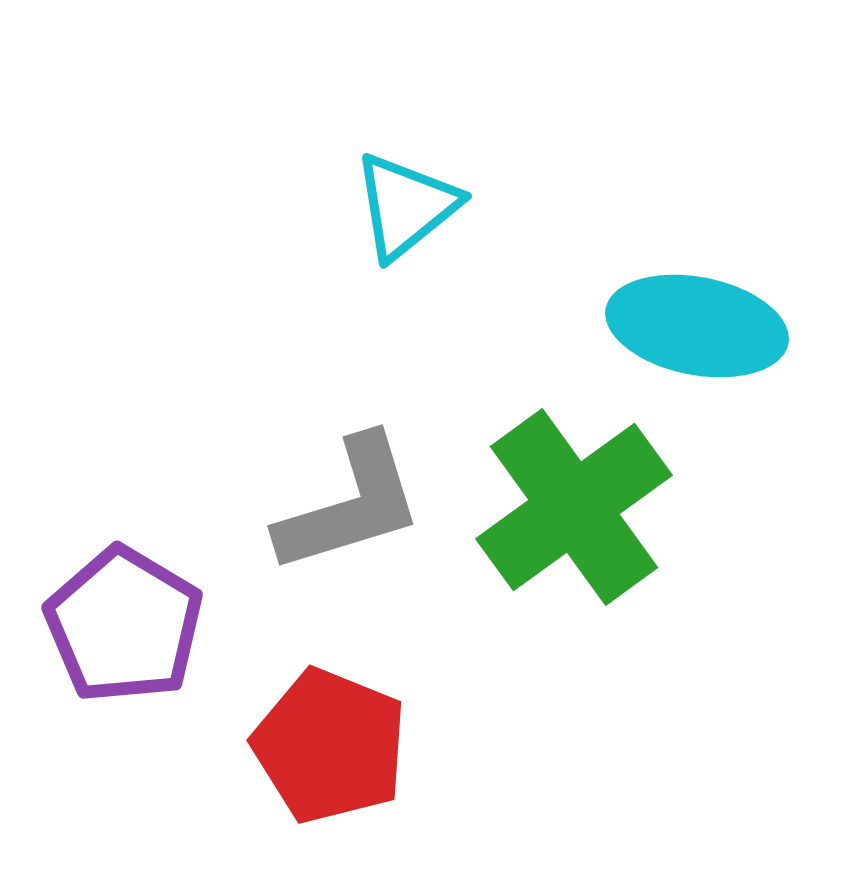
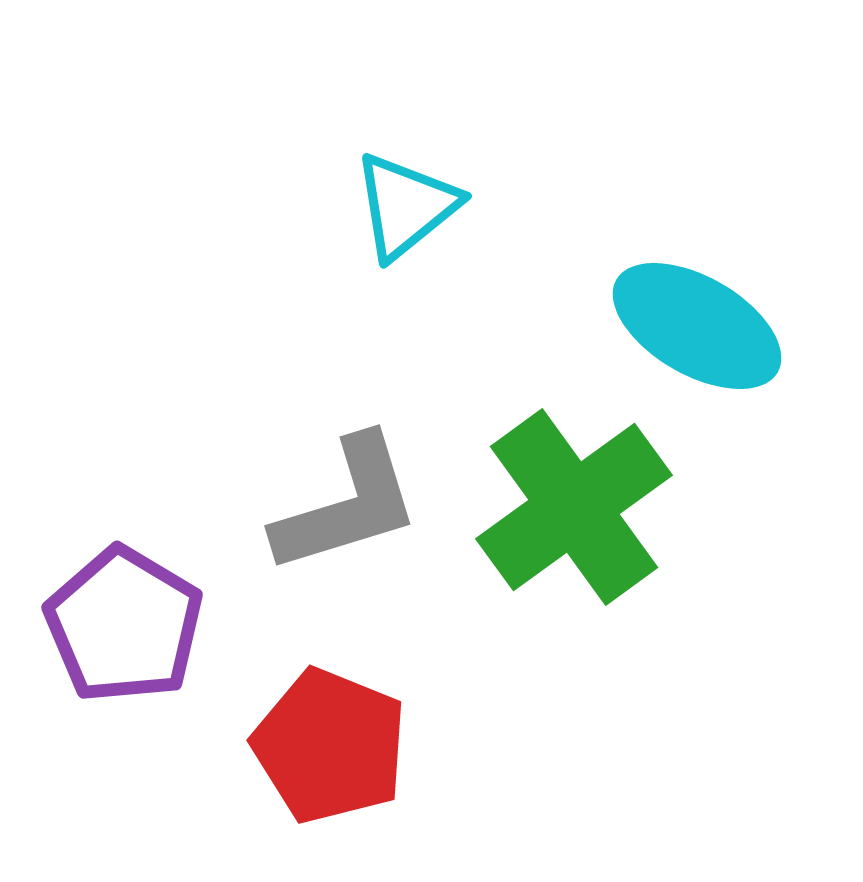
cyan ellipse: rotated 19 degrees clockwise
gray L-shape: moved 3 px left
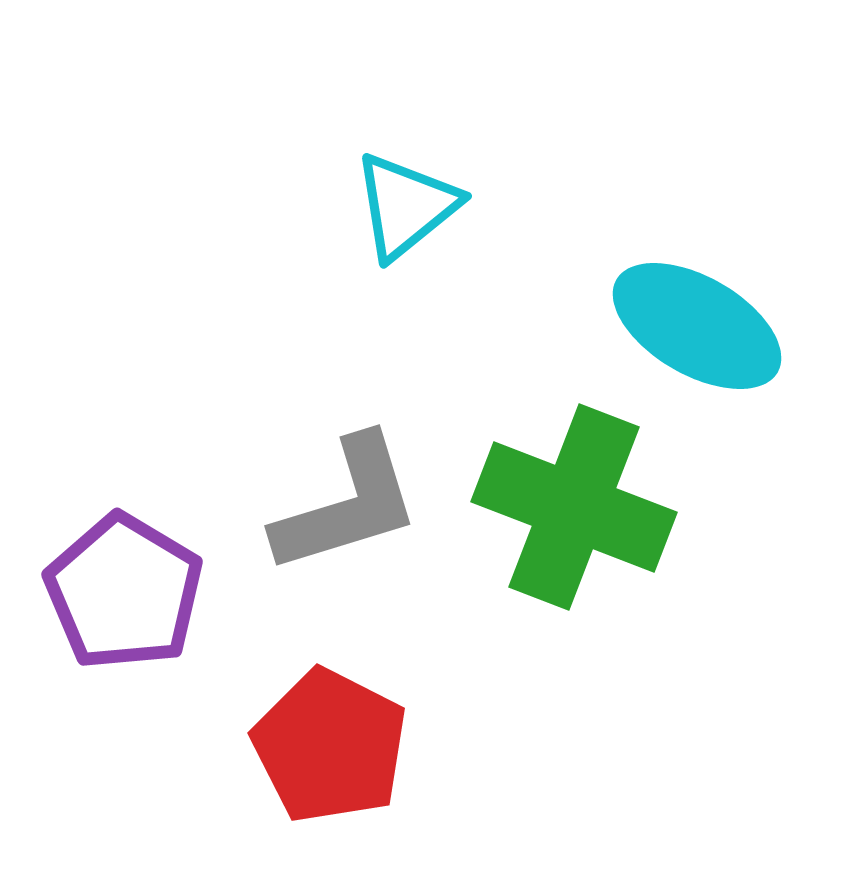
green cross: rotated 33 degrees counterclockwise
purple pentagon: moved 33 px up
red pentagon: rotated 5 degrees clockwise
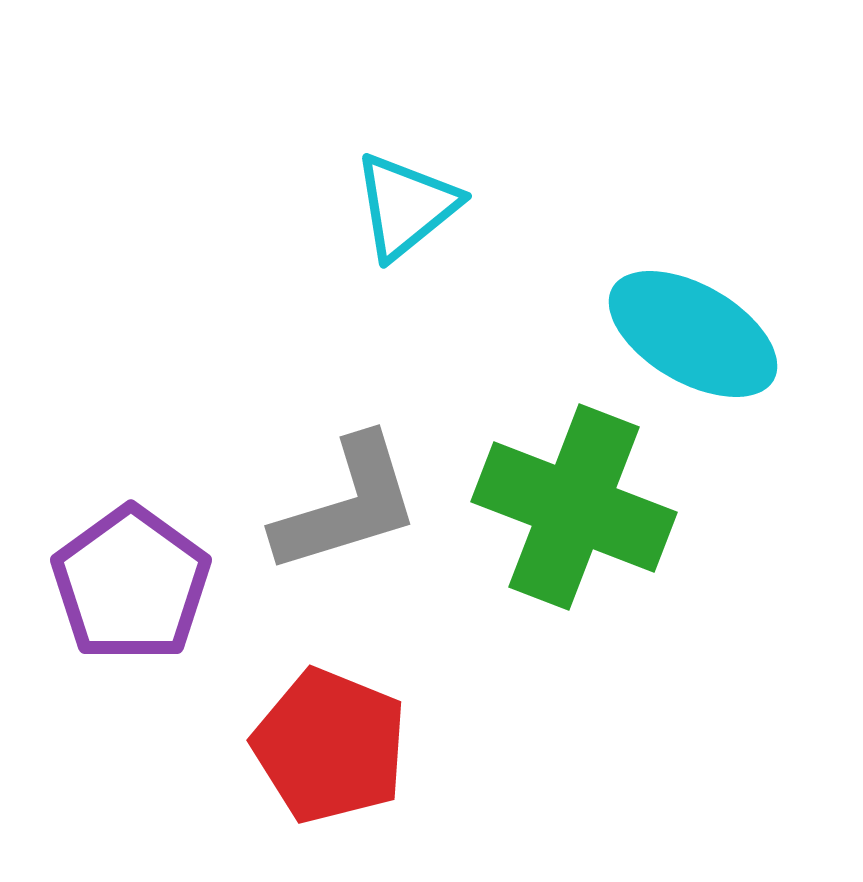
cyan ellipse: moved 4 px left, 8 px down
purple pentagon: moved 7 px right, 8 px up; rotated 5 degrees clockwise
red pentagon: rotated 5 degrees counterclockwise
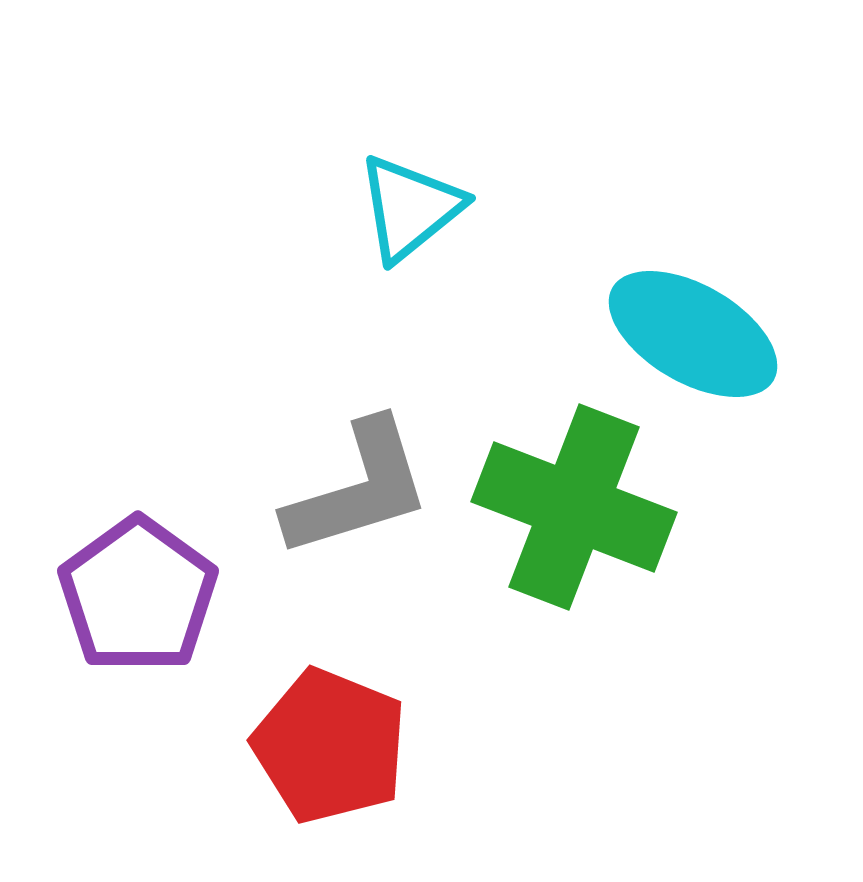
cyan triangle: moved 4 px right, 2 px down
gray L-shape: moved 11 px right, 16 px up
purple pentagon: moved 7 px right, 11 px down
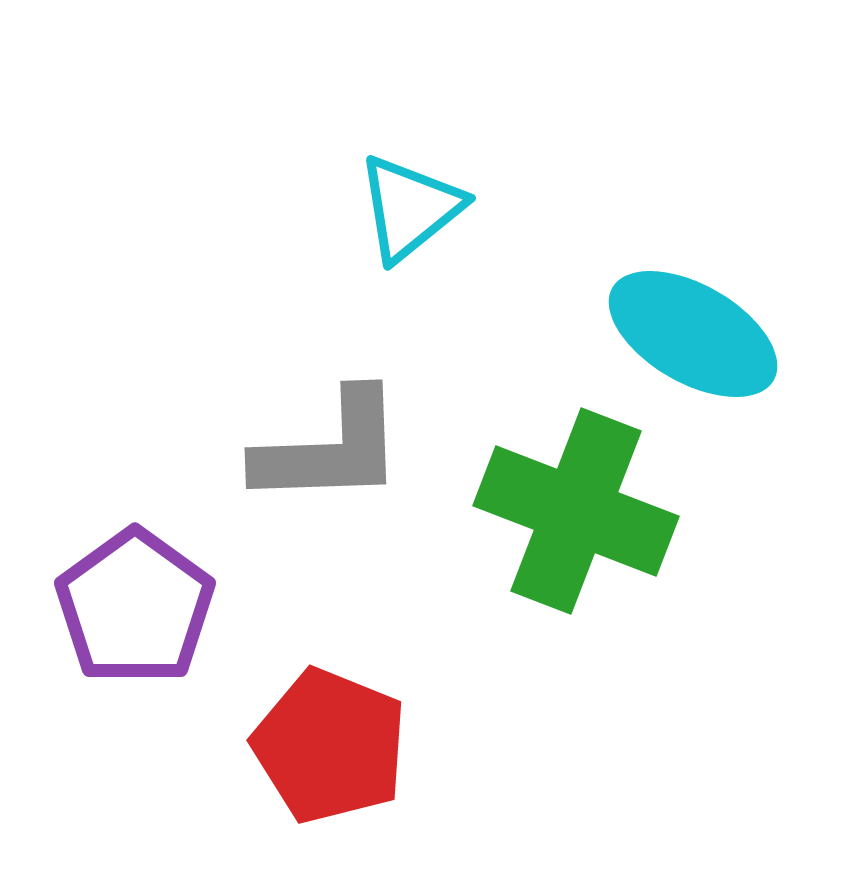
gray L-shape: moved 28 px left, 40 px up; rotated 15 degrees clockwise
green cross: moved 2 px right, 4 px down
purple pentagon: moved 3 px left, 12 px down
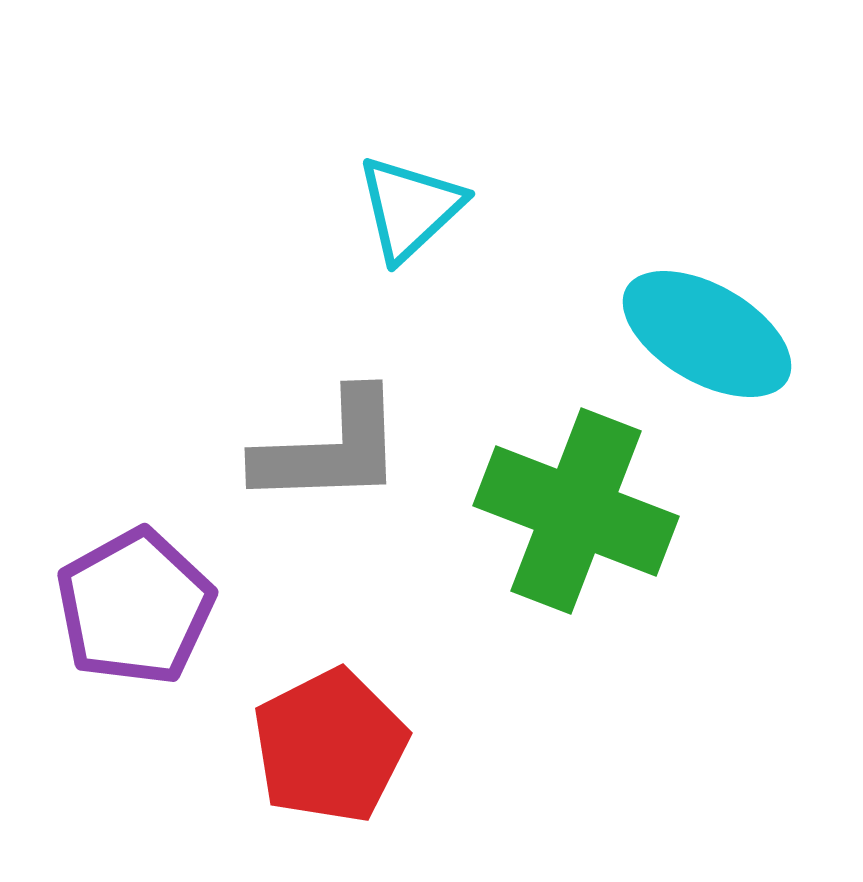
cyan triangle: rotated 4 degrees counterclockwise
cyan ellipse: moved 14 px right
purple pentagon: rotated 7 degrees clockwise
red pentagon: rotated 23 degrees clockwise
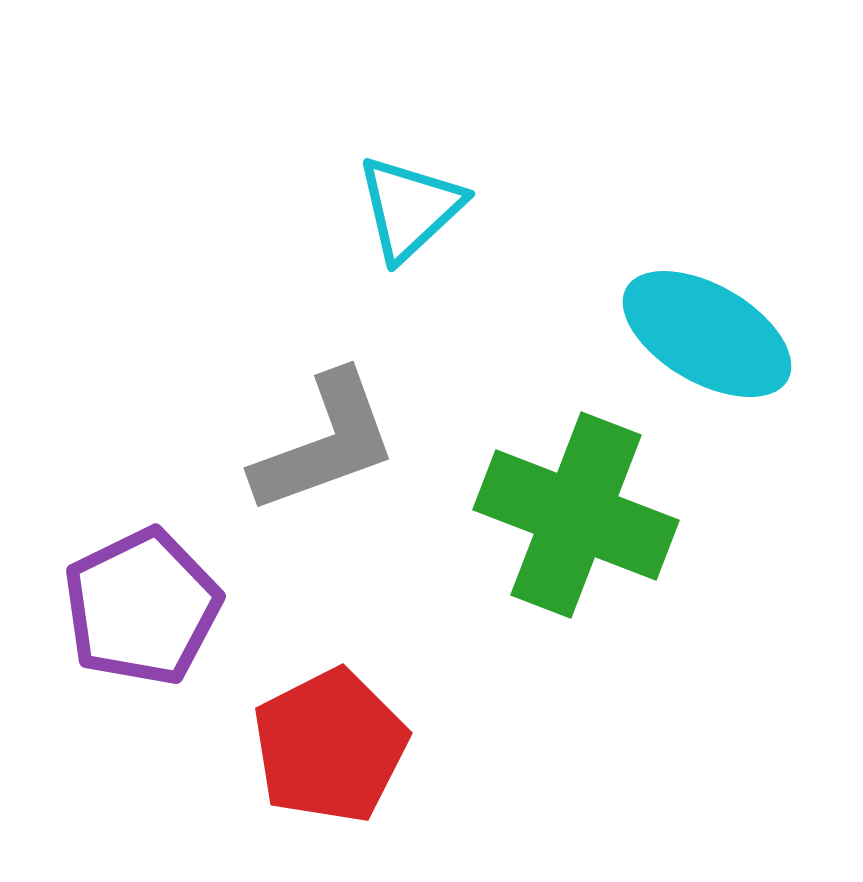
gray L-shape: moved 5 px left, 6 px up; rotated 18 degrees counterclockwise
green cross: moved 4 px down
purple pentagon: moved 7 px right; rotated 3 degrees clockwise
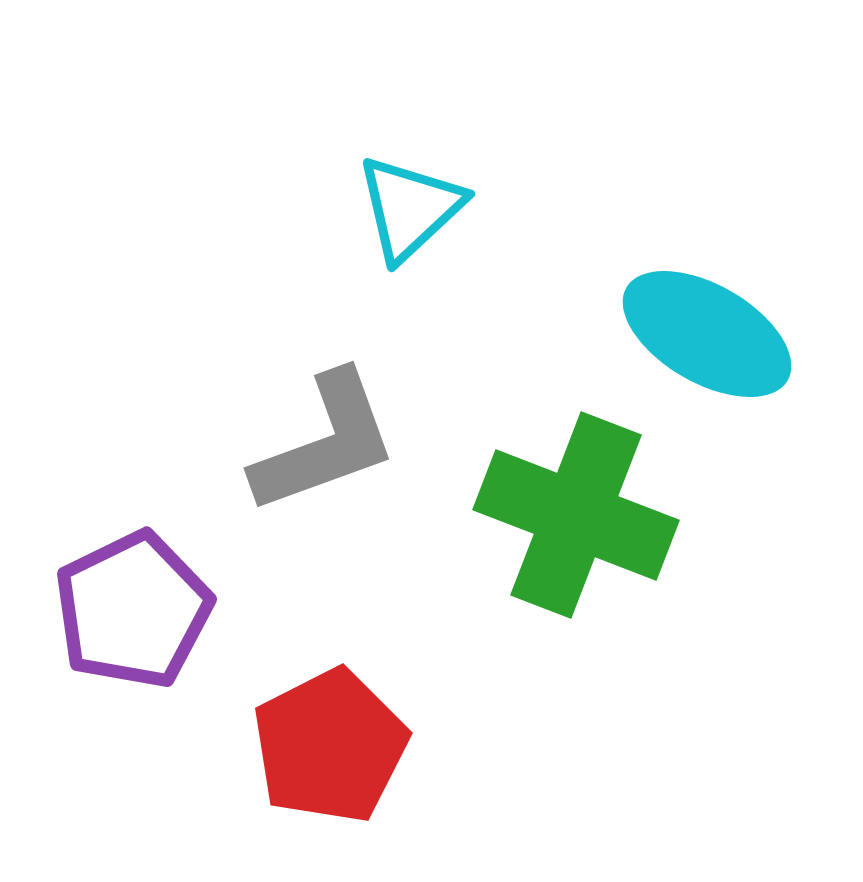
purple pentagon: moved 9 px left, 3 px down
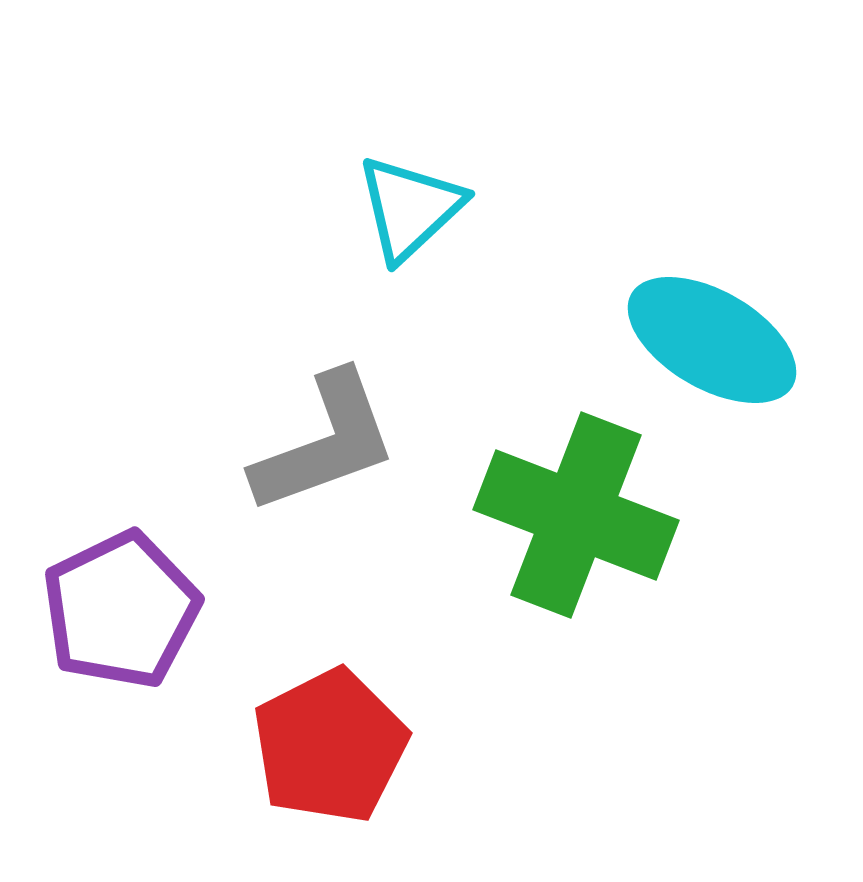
cyan ellipse: moved 5 px right, 6 px down
purple pentagon: moved 12 px left
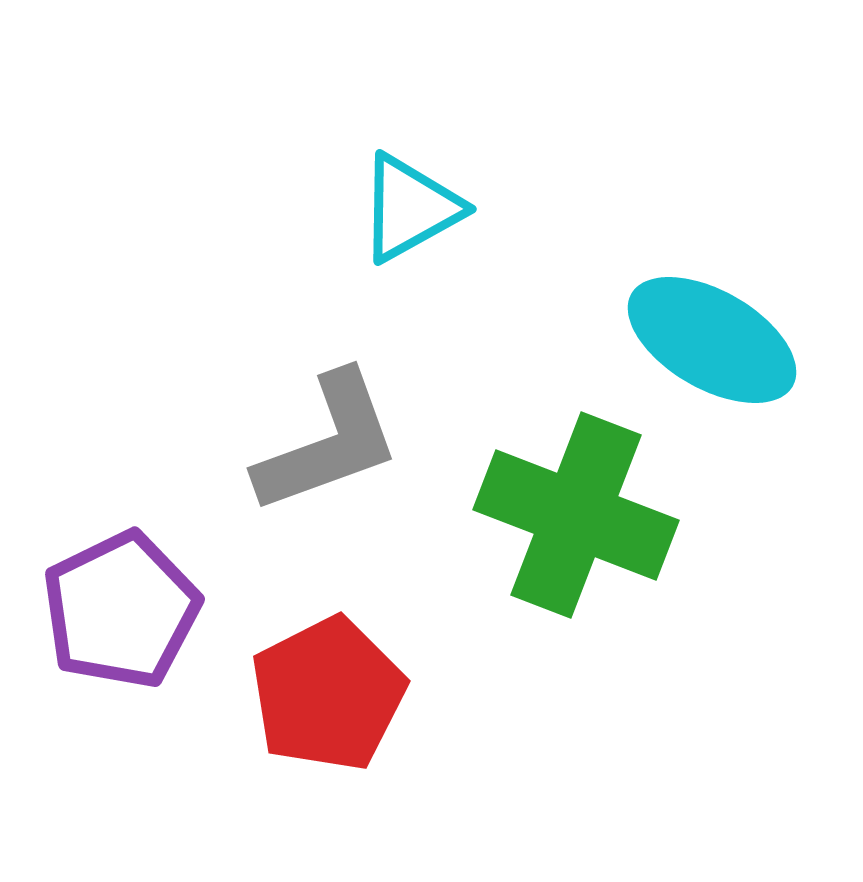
cyan triangle: rotated 14 degrees clockwise
gray L-shape: moved 3 px right
red pentagon: moved 2 px left, 52 px up
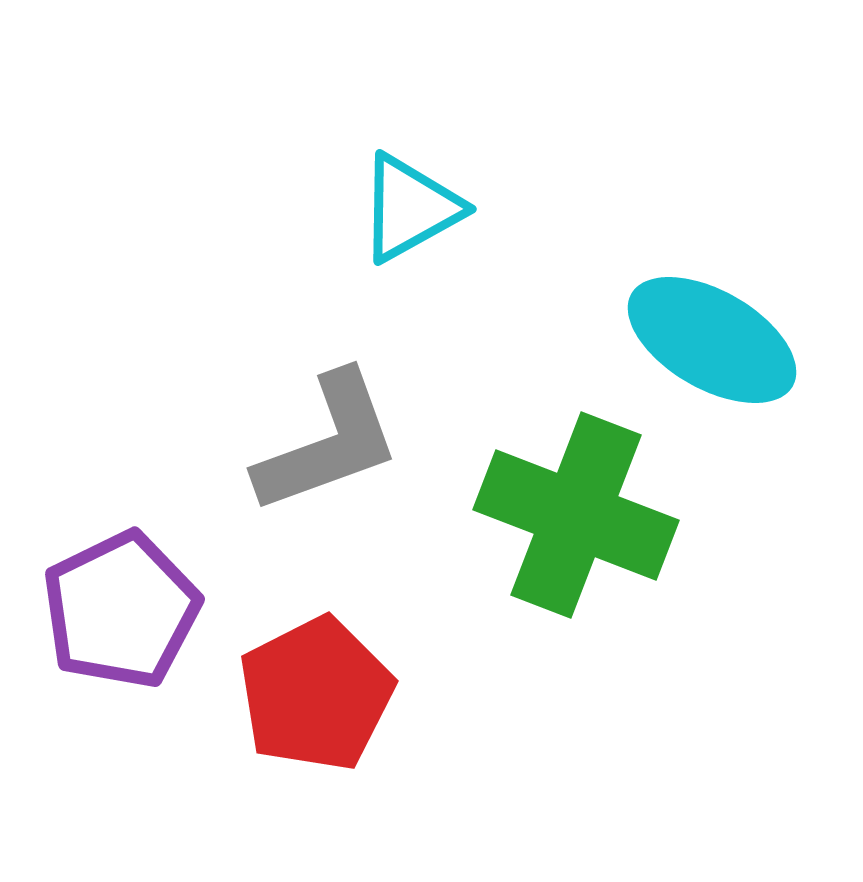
red pentagon: moved 12 px left
